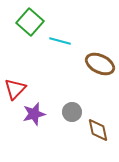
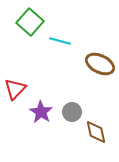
purple star: moved 7 px right, 2 px up; rotated 25 degrees counterclockwise
brown diamond: moved 2 px left, 2 px down
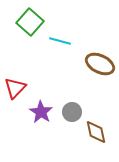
red triangle: moved 1 px up
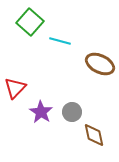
brown diamond: moved 2 px left, 3 px down
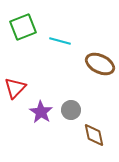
green square: moved 7 px left, 5 px down; rotated 28 degrees clockwise
gray circle: moved 1 px left, 2 px up
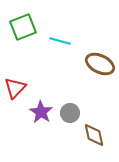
gray circle: moved 1 px left, 3 px down
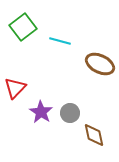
green square: rotated 16 degrees counterclockwise
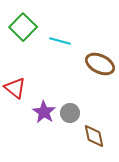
green square: rotated 8 degrees counterclockwise
red triangle: rotated 35 degrees counterclockwise
purple star: moved 3 px right
brown diamond: moved 1 px down
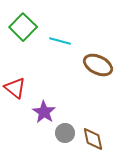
brown ellipse: moved 2 px left, 1 px down
gray circle: moved 5 px left, 20 px down
brown diamond: moved 1 px left, 3 px down
